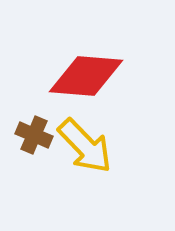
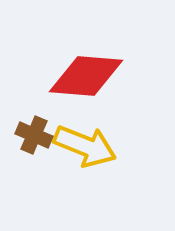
yellow arrow: rotated 24 degrees counterclockwise
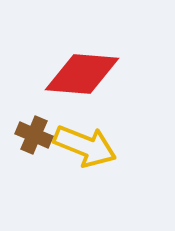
red diamond: moved 4 px left, 2 px up
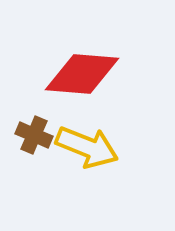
yellow arrow: moved 2 px right, 1 px down
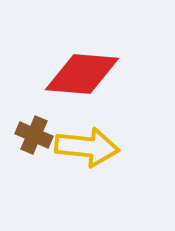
yellow arrow: rotated 16 degrees counterclockwise
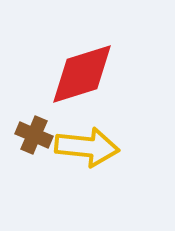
red diamond: rotated 22 degrees counterclockwise
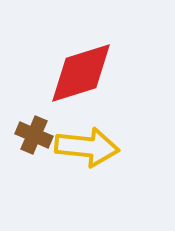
red diamond: moved 1 px left, 1 px up
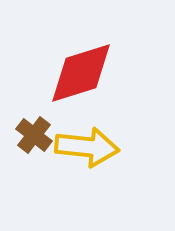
brown cross: rotated 15 degrees clockwise
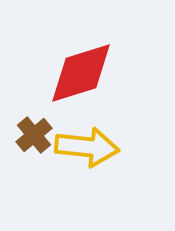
brown cross: rotated 12 degrees clockwise
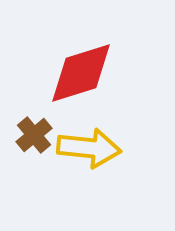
yellow arrow: moved 2 px right, 1 px down
